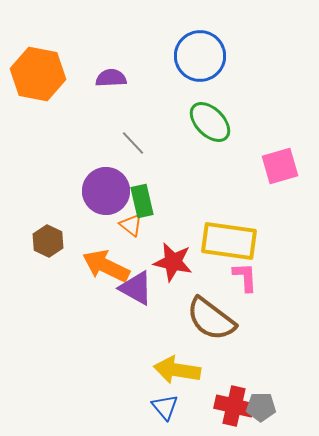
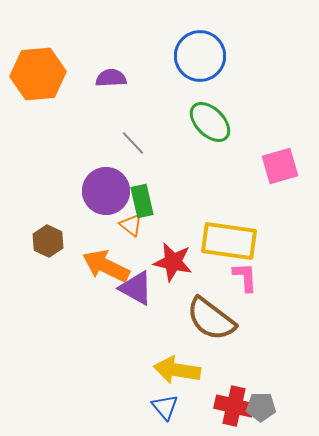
orange hexagon: rotated 16 degrees counterclockwise
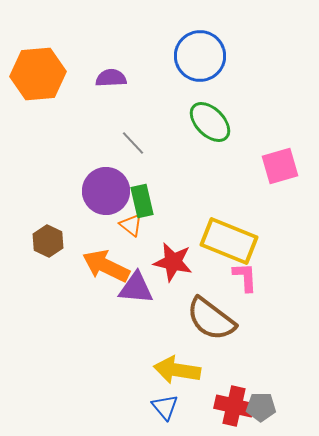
yellow rectangle: rotated 14 degrees clockwise
purple triangle: rotated 24 degrees counterclockwise
